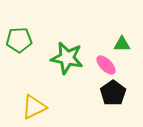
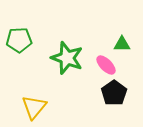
green star: rotated 8 degrees clockwise
black pentagon: moved 1 px right
yellow triangle: rotated 24 degrees counterclockwise
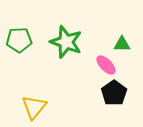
green star: moved 1 px left, 16 px up
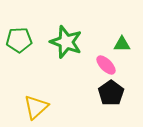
black pentagon: moved 3 px left
yellow triangle: moved 2 px right; rotated 8 degrees clockwise
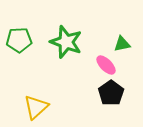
green triangle: rotated 12 degrees counterclockwise
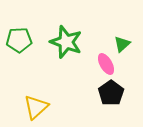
green triangle: rotated 30 degrees counterclockwise
pink ellipse: moved 1 px up; rotated 15 degrees clockwise
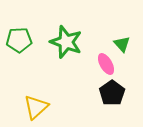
green triangle: rotated 30 degrees counterclockwise
black pentagon: moved 1 px right
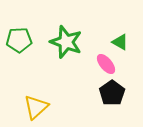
green triangle: moved 2 px left, 2 px up; rotated 18 degrees counterclockwise
pink ellipse: rotated 10 degrees counterclockwise
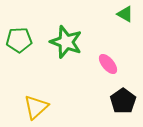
green triangle: moved 5 px right, 28 px up
pink ellipse: moved 2 px right
black pentagon: moved 11 px right, 8 px down
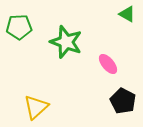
green triangle: moved 2 px right
green pentagon: moved 13 px up
black pentagon: rotated 10 degrees counterclockwise
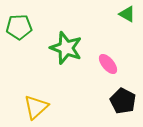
green star: moved 6 px down
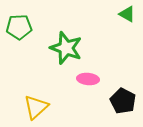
pink ellipse: moved 20 px left, 15 px down; rotated 45 degrees counterclockwise
